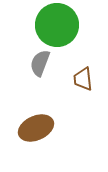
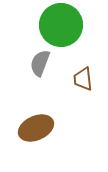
green circle: moved 4 px right
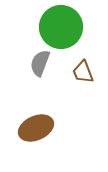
green circle: moved 2 px down
brown trapezoid: moved 7 px up; rotated 15 degrees counterclockwise
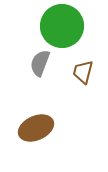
green circle: moved 1 px right, 1 px up
brown trapezoid: rotated 35 degrees clockwise
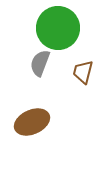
green circle: moved 4 px left, 2 px down
brown ellipse: moved 4 px left, 6 px up
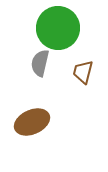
gray semicircle: rotated 8 degrees counterclockwise
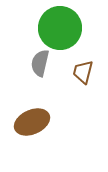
green circle: moved 2 px right
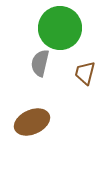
brown trapezoid: moved 2 px right, 1 px down
